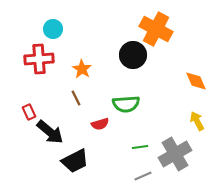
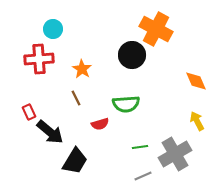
black circle: moved 1 px left
black trapezoid: rotated 32 degrees counterclockwise
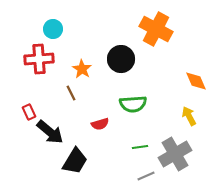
black circle: moved 11 px left, 4 px down
brown line: moved 5 px left, 5 px up
green semicircle: moved 7 px right
yellow arrow: moved 8 px left, 5 px up
gray line: moved 3 px right
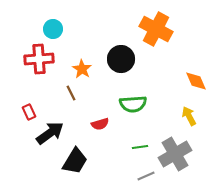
black arrow: moved 1 px down; rotated 76 degrees counterclockwise
